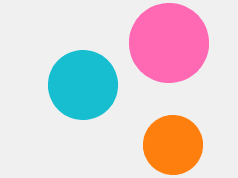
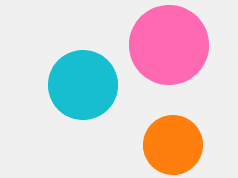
pink circle: moved 2 px down
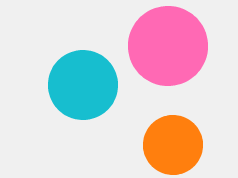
pink circle: moved 1 px left, 1 px down
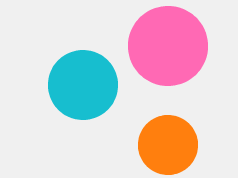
orange circle: moved 5 px left
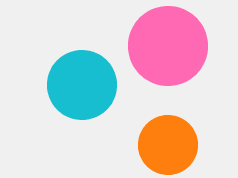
cyan circle: moved 1 px left
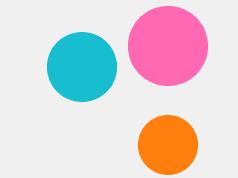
cyan circle: moved 18 px up
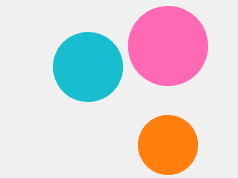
cyan circle: moved 6 px right
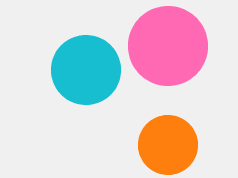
cyan circle: moved 2 px left, 3 px down
